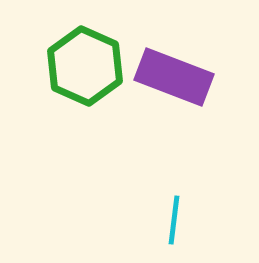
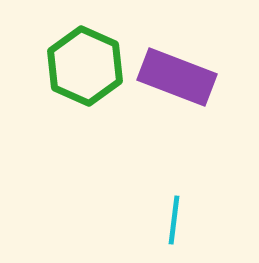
purple rectangle: moved 3 px right
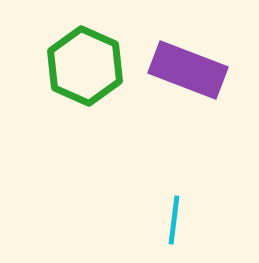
purple rectangle: moved 11 px right, 7 px up
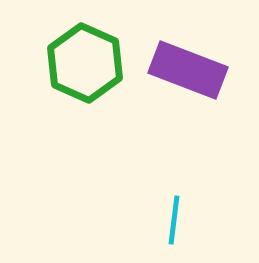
green hexagon: moved 3 px up
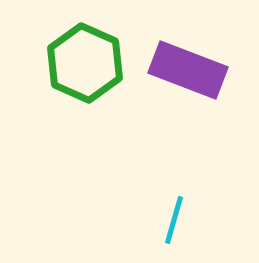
cyan line: rotated 9 degrees clockwise
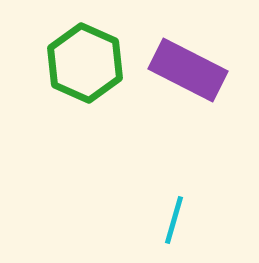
purple rectangle: rotated 6 degrees clockwise
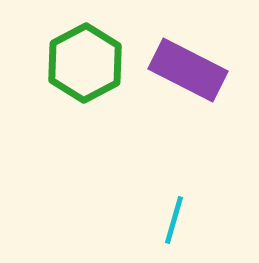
green hexagon: rotated 8 degrees clockwise
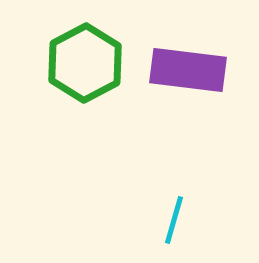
purple rectangle: rotated 20 degrees counterclockwise
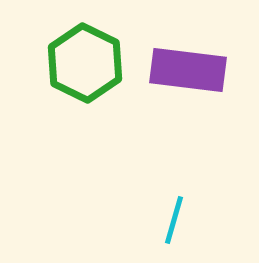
green hexagon: rotated 6 degrees counterclockwise
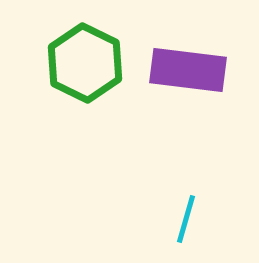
cyan line: moved 12 px right, 1 px up
